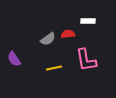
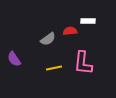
red semicircle: moved 2 px right, 3 px up
pink L-shape: moved 3 px left, 3 px down; rotated 15 degrees clockwise
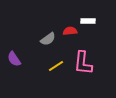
yellow line: moved 2 px right, 2 px up; rotated 21 degrees counterclockwise
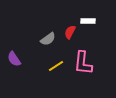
red semicircle: moved 1 px down; rotated 56 degrees counterclockwise
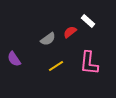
white rectangle: rotated 40 degrees clockwise
red semicircle: rotated 24 degrees clockwise
pink L-shape: moved 6 px right
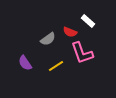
red semicircle: rotated 120 degrees counterclockwise
purple semicircle: moved 11 px right, 4 px down
pink L-shape: moved 7 px left, 10 px up; rotated 25 degrees counterclockwise
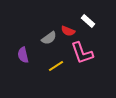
red semicircle: moved 2 px left, 1 px up
gray semicircle: moved 1 px right, 1 px up
purple semicircle: moved 2 px left, 8 px up; rotated 21 degrees clockwise
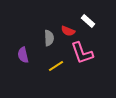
gray semicircle: rotated 56 degrees counterclockwise
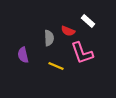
yellow line: rotated 56 degrees clockwise
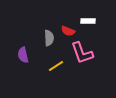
white rectangle: rotated 40 degrees counterclockwise
yellow line: rotated 56 degrees counterclockwise
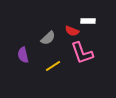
red semicircle: moved 4 px right
gray semicircle: moved 1 px left; rotated 49 degrees clockwise
yellow line: moved 3 px left
